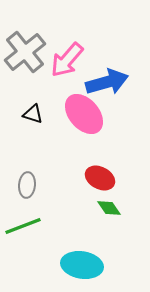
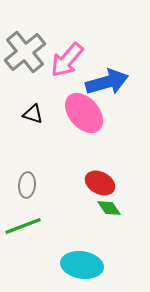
pink ellipse: moved 1 px up
red ellipse: moved 5 px down
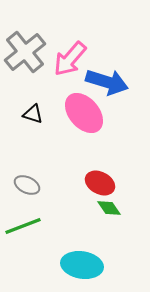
pink arrow: moved 3 px right, 1 px up
blue arrow: rotated 33 degrees clockwise
gray ellipse: rotated 70 degrees counterclockwise
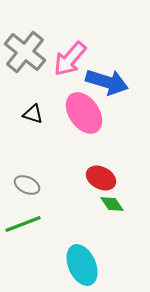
gray cross: rotated 12 degrees counterclockwise
pink ellipse: rotated 6 degrees clockwise
red ellipse: moved 1 px right, 5 px up
green diamond: moved 3 px right, 4 px up
green line: moved 2 px up
cyan ellipse: rotated 57 degrees clockwise
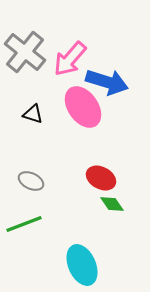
pink ellipse: moved 1 px left, 6 px up
gray ellipse: moved 4 px right, 4 px up
green line: moved 1 px right
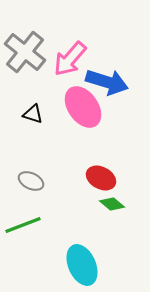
green diamond: rotated 15 degrees counterclockwise
green line: moved 1 px left, 1 px down
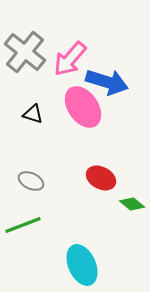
green diamond: moved 20 px right
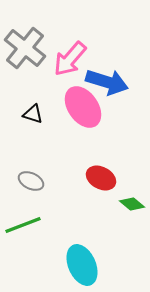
gray cross: moved 4 px up
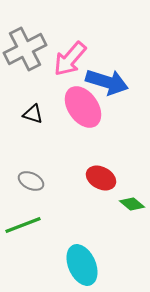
gray cross: moved 1 px down; rotated 24 degrees clockwise
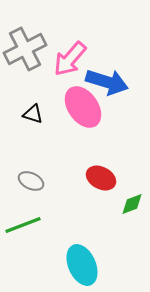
green diamond: rotated 60 degrees counterclockwise
